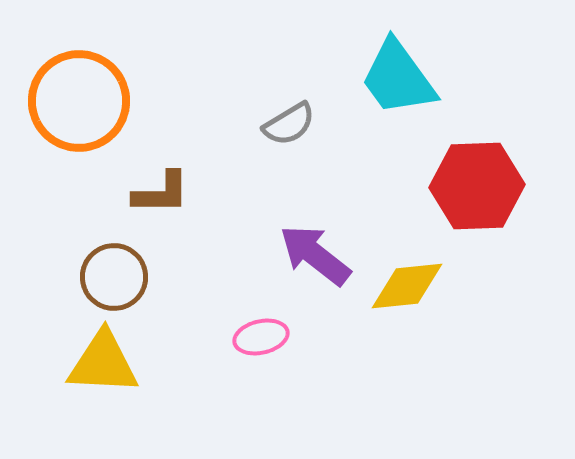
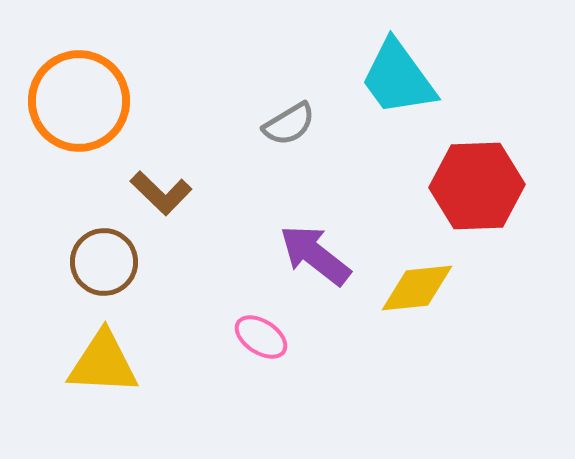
brown L-shape: rotated 44 degrees clockwise
brown circle: moved 10 px left, 15 px up
yellow diamond: moved 10 px right, 2 px down
pink ellipse: rotated 46 degrees clockwise
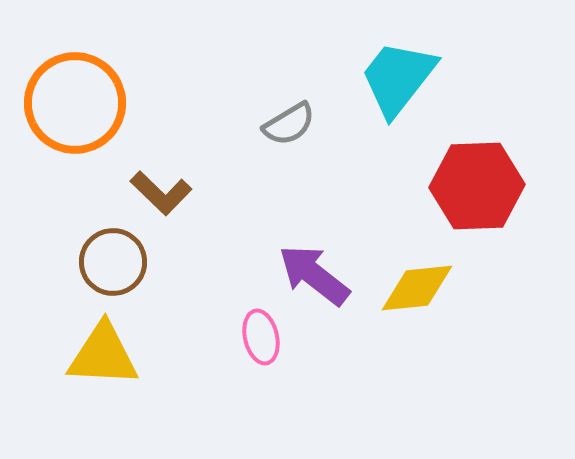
cyan trapezoid: rotated 74 degrees clockwise
orange circle: moved 4 px left, 2 px down
purple arrow: moved 1 px left, 20 px down
brown circle: moved 9 px right
pink ellipse: rotated 44 degrees clockwise
yellow triangle: moved 8 px up
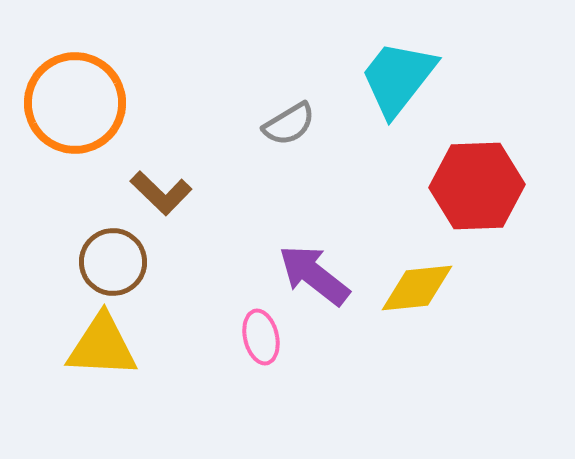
yellow triangle: moved 1 px left, 9 px up
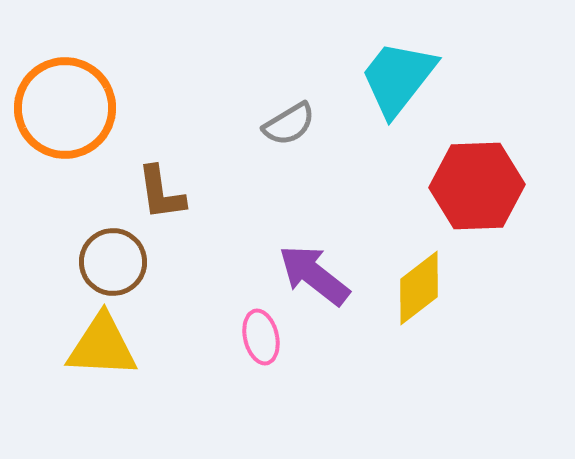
orange circle: moved 10 px left, 5 px down
brown L-shape: rotated 38 degrees clockwise
yellow diamond: moved 2 px right; rotated 32 degrees counterclockwise
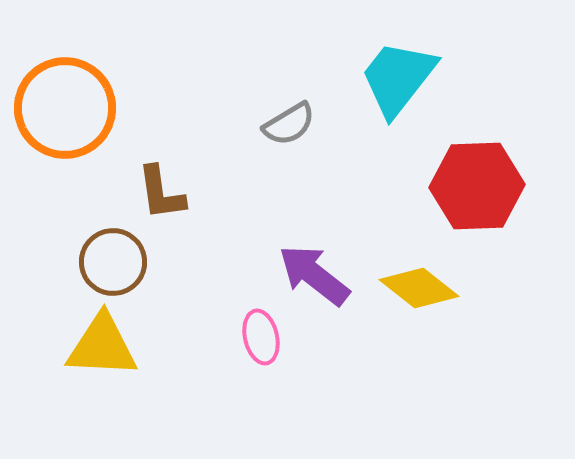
yellow diamond: rotated 76 degrees clockwise
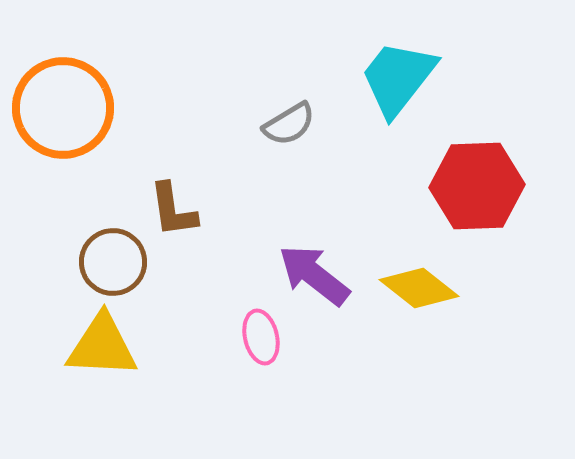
orange circle: moved 2 px left
brown L-shape: moved 12 px right, 17 px down
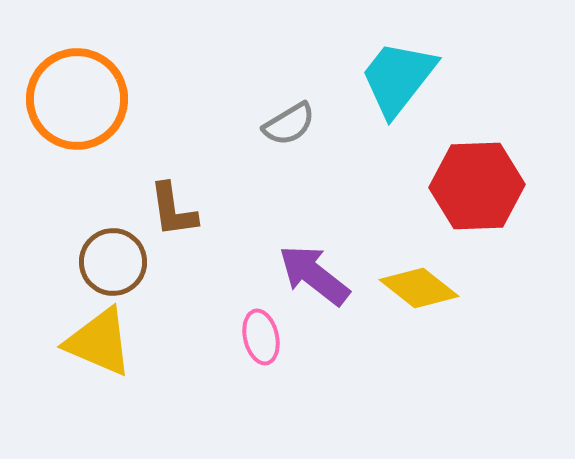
orange circle: moved 14 px right, 9 px up
yellow triangle: moved 3 px left, 4 px up; rotated 20 degrees clockwise
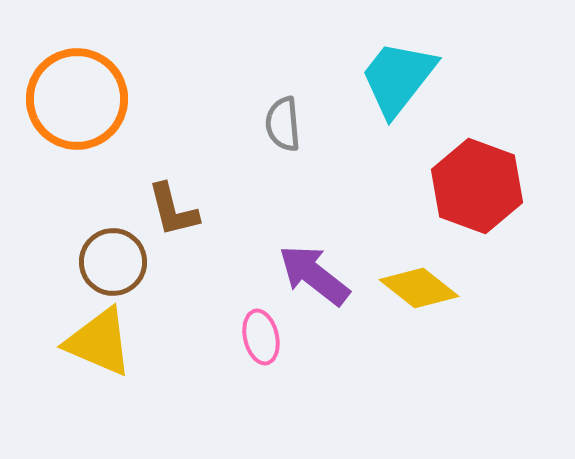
gray semicircle: moved 6 px left; rotated 116 degrees clockwise
red hexagon: rotated 22 degrees clockwise
brown L-shape: rotated 6 degrees counterclockwise
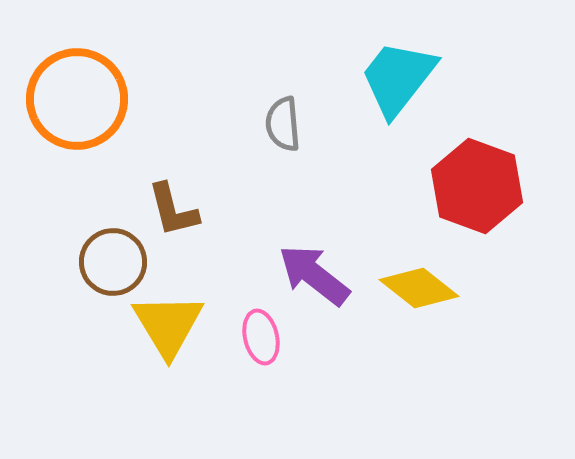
yellow triangle: moved 69 px right, 17 px up; rotated 36 degrees clockwise
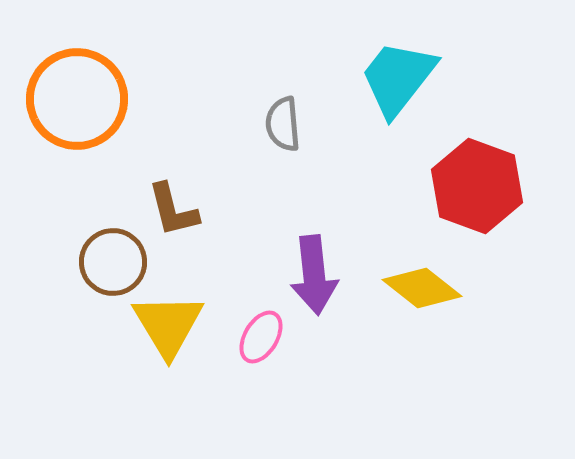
purple arrow: rotated 134 degrees counterclockwise
yellow diamond: moved 3 px right
pink ellipse: rotated 44 degrees clockwise
